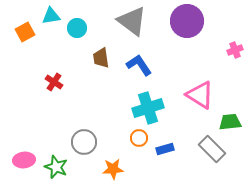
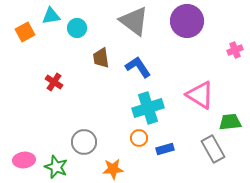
gray triangle: moved 2 px right
blue L-shape: moved 1 px left, 2 px down
gray rectangle: moved 1 px right; rotated 16 degrees clockwise
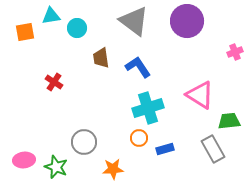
orange square: rotated 18 degrees clockwise
pink cross: moved 2 px down
green trapezoid: moved 1 px left, 1 px up
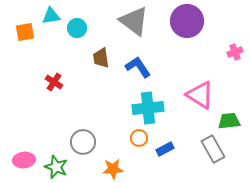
cyan cross: rotated 12 degrees clockwise
gray circle: moved 1 px left
blue rectangle: rotated 12 degrees counterclockwise
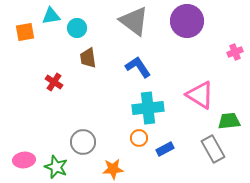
brown trapezoid: moved 13 px left
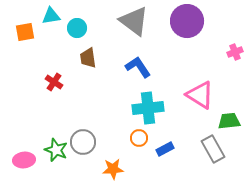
green star: moved 17 px up
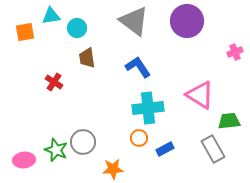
brown trapezoid: moved 1 px left
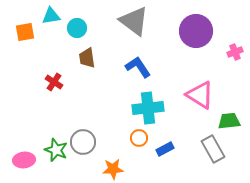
purple circle: moved 9 px right, 10 px down
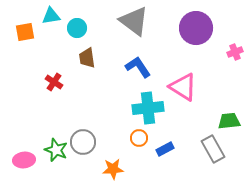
purple circle: moved 3 px up
pink triangle: moved 17 px left, 8 px up
